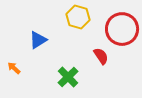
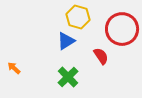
blue triangle: moved 28 px right, 1 px down
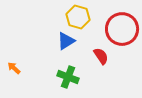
green cross: rotated 25 degrees counterclockwise
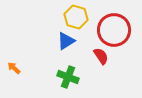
yellow hexagon: moved 2 px left
red circle: moved 8 px left, 1 px down
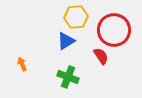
yellow hexagon: rotated 20 degrees counterclockwise
orange arrow: moved 8 px right, 4 px up; rotated 24 degrees clockwise
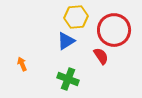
green cross: moved 2 px down
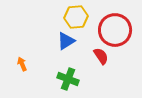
red circle: moved 1 px right
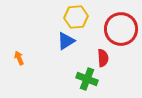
red circle: moved 6 px right, 1 px up
red semicircle: moved 2 px right, 2 px down; rotated 30 degrees clockwise
orange arrow: moved 3 px left, 6 px up
green cross: moved 19 px right
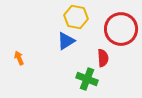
yellow hexagon: rotated 15 degrees clockwise
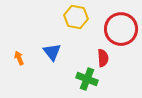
blue triangle: moved 14 px left, 11 px down; rotated 36 degrees counterclockwise
